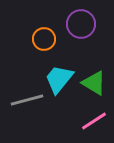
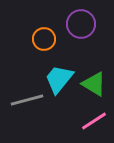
green triangle: moved 1 px down
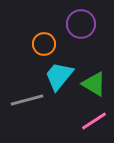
orange circle: moved 5 px down
cyan trapezoid: moved 3 px up
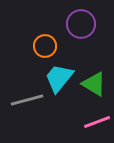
orange circle: moved 1 px right, 2 px down
cyan trapezoid: moved 2 px down
pink line: moved 3 px right, 1 px down; rotated 12 degrees clockwise
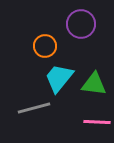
green triangle: rotated 24 degrees counterclockwise
gray line: moved 7 px right, 8 px down
pink line: rotated 24 degrees clockwise
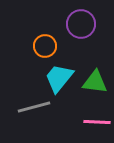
green triangle: moved 1 px right, 2 px up
gray line: moved 1 px up
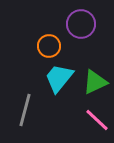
orange circle: moved 4 px right
green triangle: rotated 32 degrees counterclockwise
gray line: moved 9 px left, 3 px down; rotated 60 degrees counterclockwise
pink line: moved 2 px up; rotated 40 degrees clockwise
